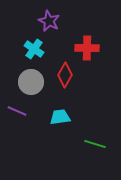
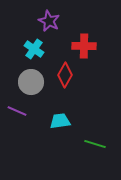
red cross: moved 3 px left, 2 px up
cyan trapezoid: moved 4 px down
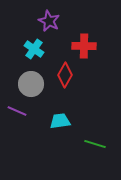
gray circle: moved 2 px down
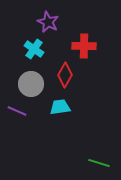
purple star: moved 1 px left, 1 px down
cyan trapezoid: moved 14 px up
green line: moved 4 px right, 19 px down
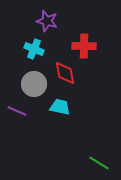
purple star: moved 1 px left, 1 px up; rotated 10 degrees counterclockwise
cyan cross: rotated 12 degrees counterclockwise
red diamond: moved 2 px up; rotated 40 degrees counterclockwise
gray circle: moved 3 px right
cyan trapezoid: rotated 20 degrees clockwise
green line: rotated 15 degrees clockwise
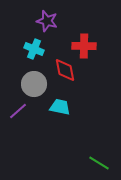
red diamond: moved 3 px up
purple line: moved 1 px right; rotated 66 degrees counterclockwise
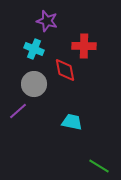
cyan trapezoid: moved 12 px right, 15 px down
green line: moved 3 px down
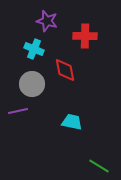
red cross: moved 1 px right, 10 px up
gray circle: moved 2 px left
purple line: rotated 30 degrees clockwise
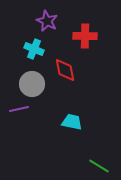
purple star: rotated 10 degrees clockwise
purple line: moved 1 px right, 2 px up
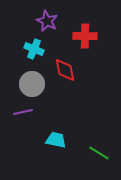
purple line: moved 4 px right, 3 px down
cyan trapezoid: moved 16 px left, 18 px down
green line: moved 13 px up
